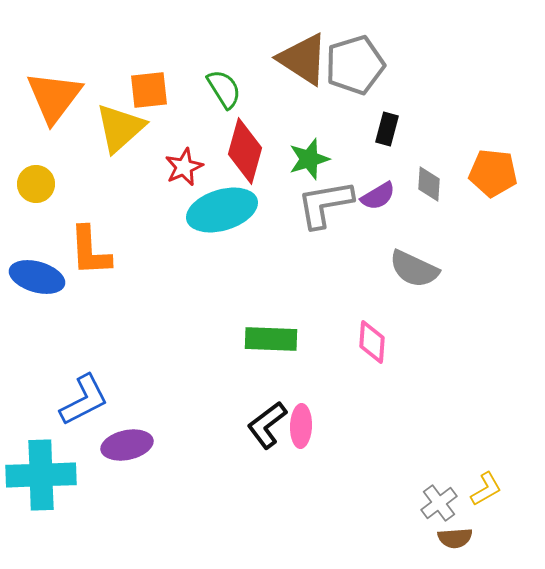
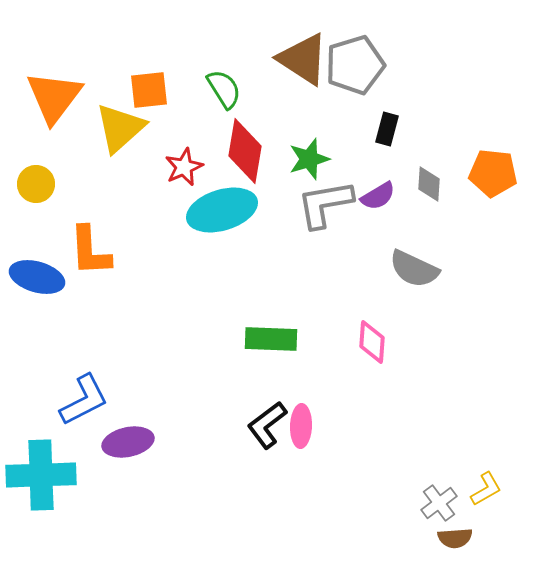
red diamond: rotated 6 degrees counterclockwise
purple ellipse: moved 1 px right, 3 px up
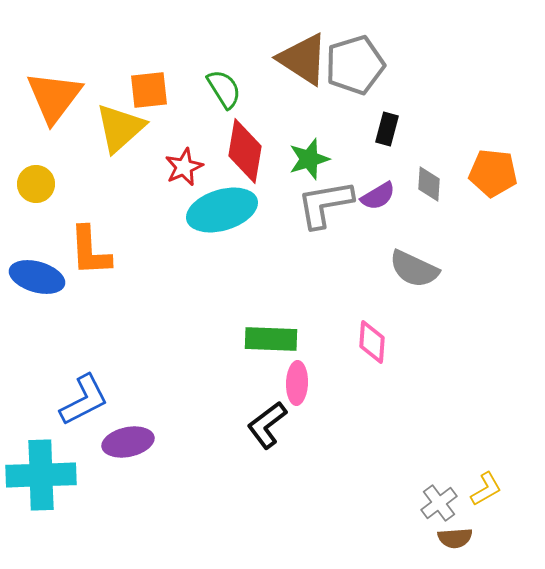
pink ellipse: moved 4 px left, 43 px up
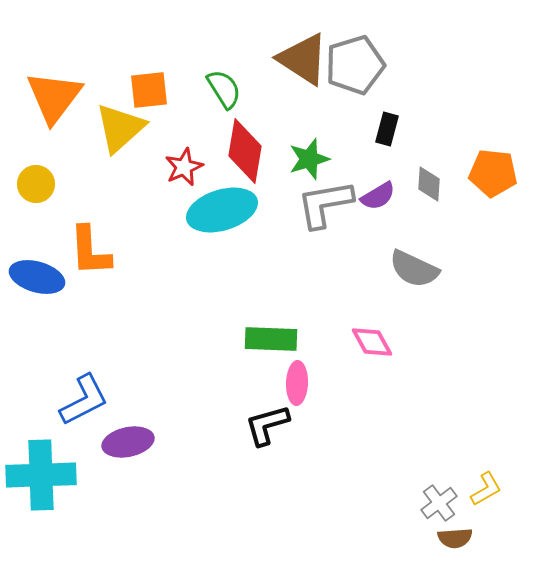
pink diamond: rotated 33 degrees counterclockwise
black L-shape: rotated 21 degrees clockwise
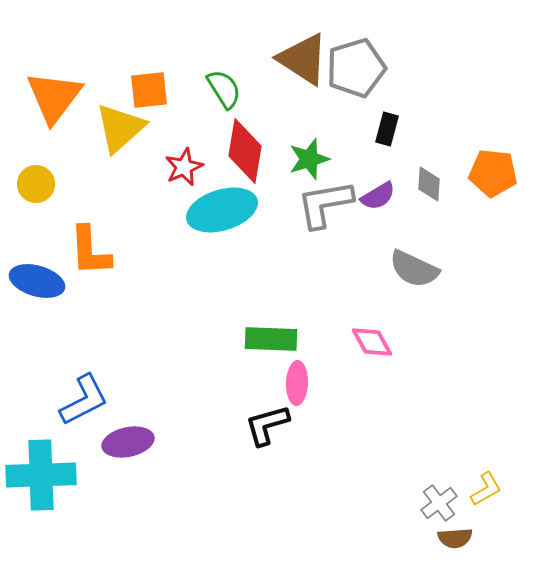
gray pentagon: moved 1 px right, 3 px down
blue ellipse: moved 4 px down
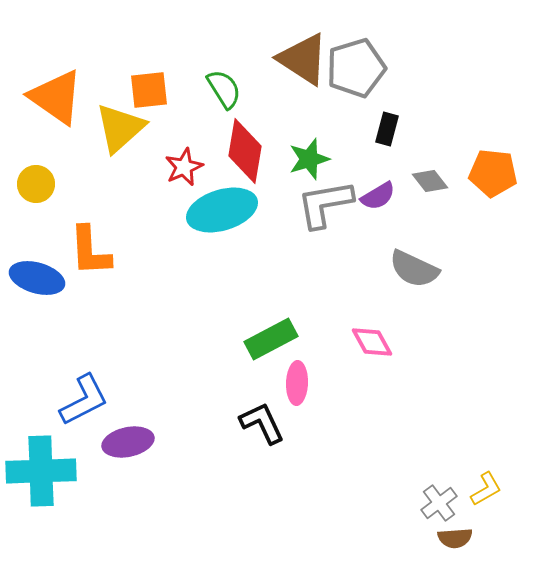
orange triangle: moved 2 px right; rotated 32 degrees counterclockwise
gray diamond: moved 1 px right, 3 px up; rotated 42 degrees counterclockwise
blue ellipse: moved 3 px up
green rectangle: rotated 30 degrees counterclockwise
black L-shape: moved 5 px left, 2 px up; rotated 81 degrees clockwise
cyan cross: moved 4 px up
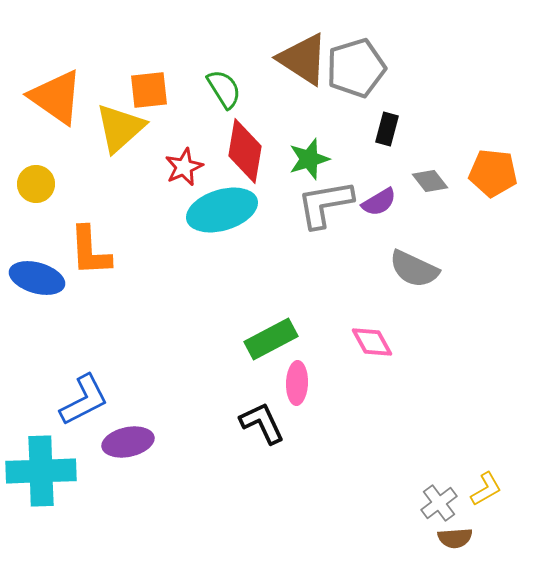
purple semicircle: moved 1 px right, 6 px down
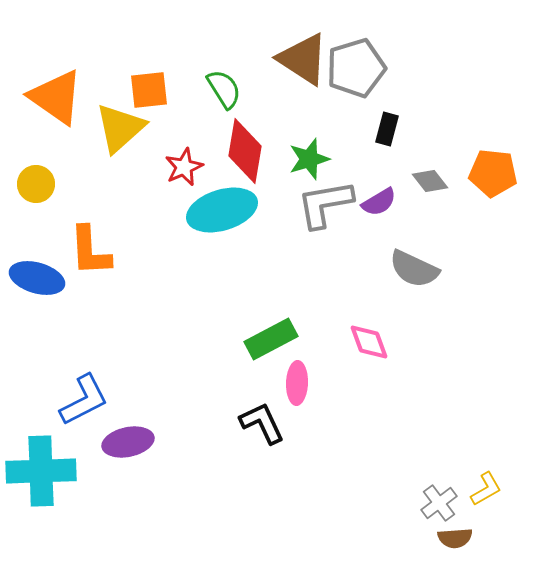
pink diamond: moved 3 px left; rotated 9 degrees clockwise
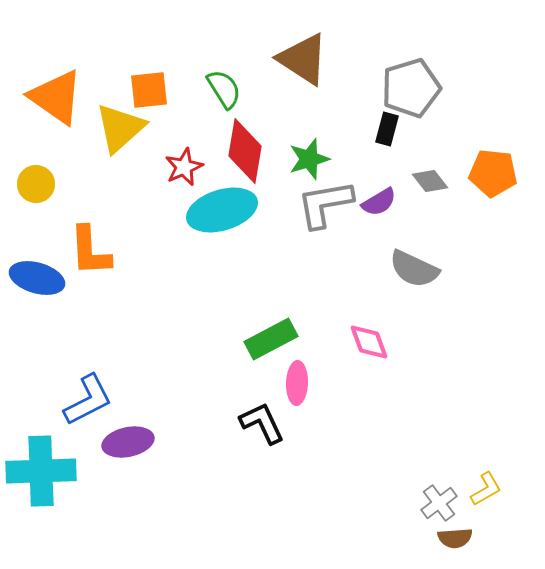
gray pentagon: moved 55 px right, 20 px down
blue L-shape: moved 4 px right
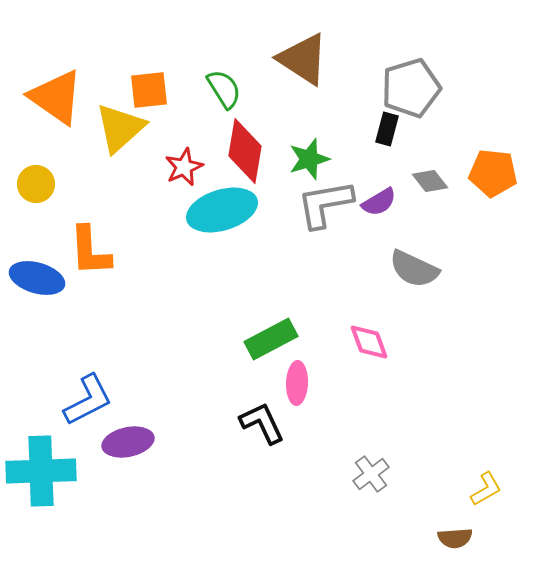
gray cross: moved 68 px left, 29 px up
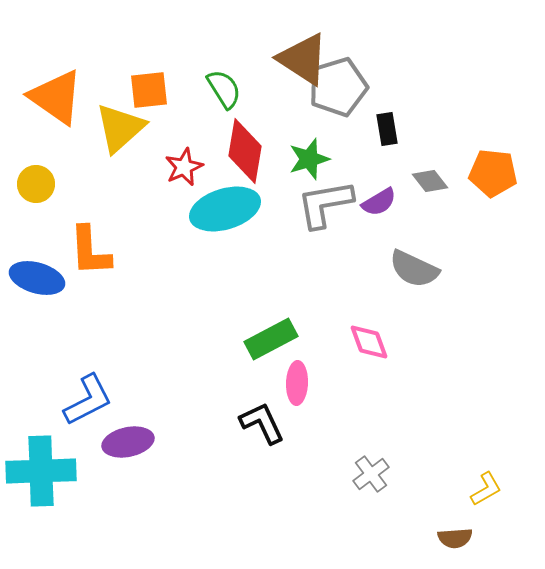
gray pentagon: moved 73 px left, 1 px up
black rectangle: rotated 24 degrees counterclockwise
cyan ellipse: moved 3 px right, 1 px up
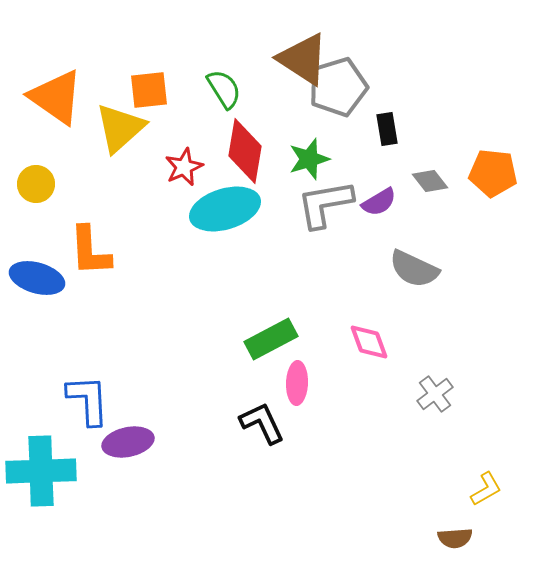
blue L-shape: rotated 66 degrees counterclockwise
gray cross: moved 64 px right, 80 px up
